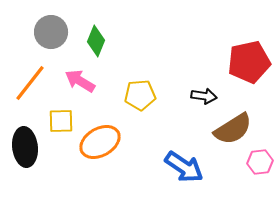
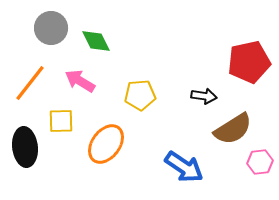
gray circle: moved 4 px up
green diamond: rotated 48 degrees counterclockwise
orange ellipse: moved 6 px right, 2 px down; rotated 24 degrees counterclockwise
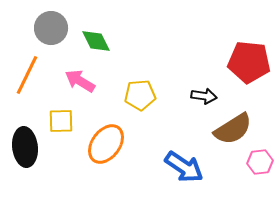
red pentagon: rotated 18 degrees clockwise
orange line: moved 3 px left, 8 px up; rotated 12 degrees counterclockwise
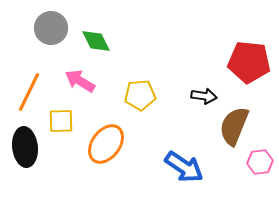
orange line: moved 2 px right, 17 px down
brown semicircle: moved 1 px right, 3 px up; rotated 144 degrees clockwise
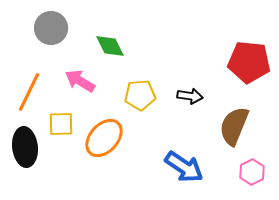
green diamond: moved 14 px right, 5 px down
black arrow: moved 14 px left
yellow square: moved 3 px down
orange ellipse: moved 2 px left, 6 px up; rotated 6 degrees clockwise
pink hexagon: moved 8 px left, 10 px down; rotated 20 degrees counterclockwise
